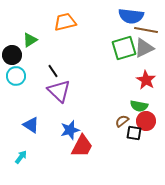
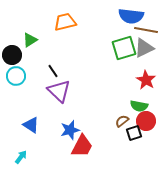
black square: rotated 28 degrees counterclockwise
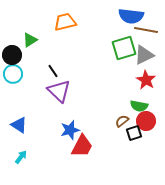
gray triangle: moved 7 px down
cyan circle: moved 3 px left, 2 px up
blue triangle: moved 12 px left
